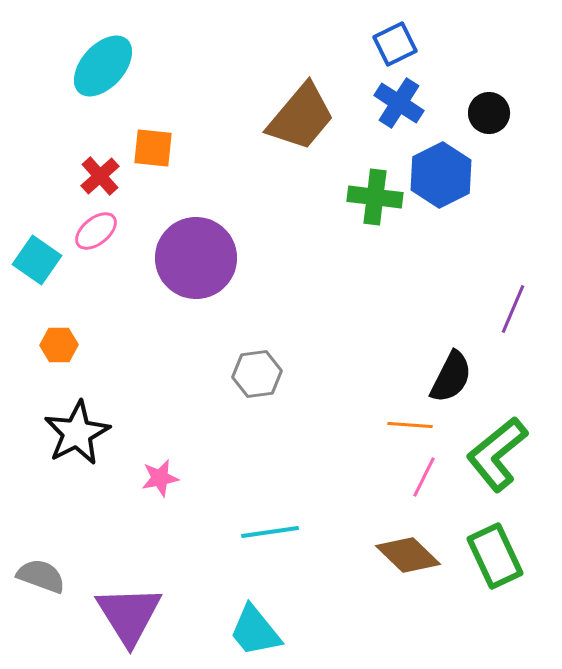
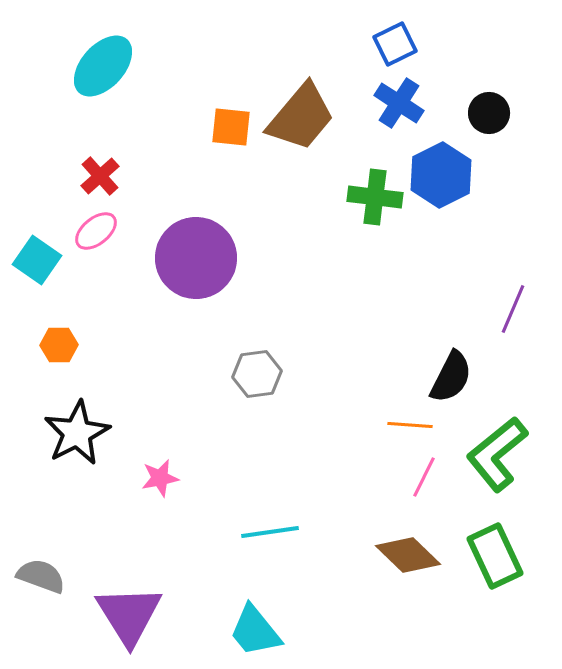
orange square: moved 78 px right, 21 px up
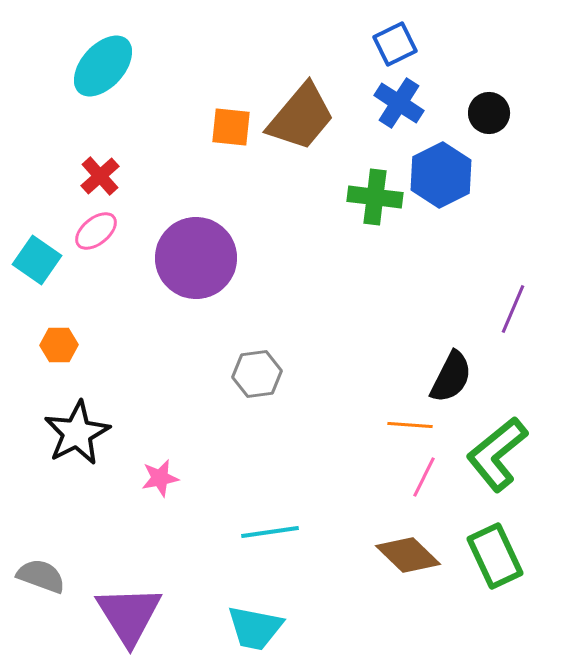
cyan trapezoid: moved 3 px up; rotated 40 degrees counterclockwise
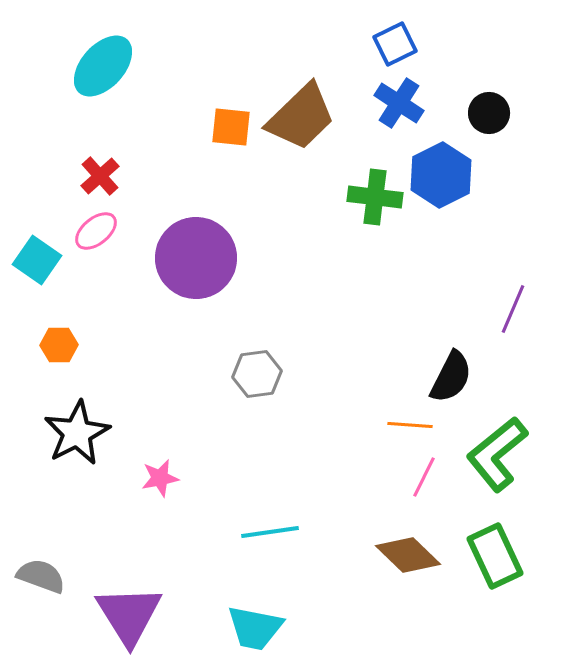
brown trapezoid: rotated 6 degrees clockwise
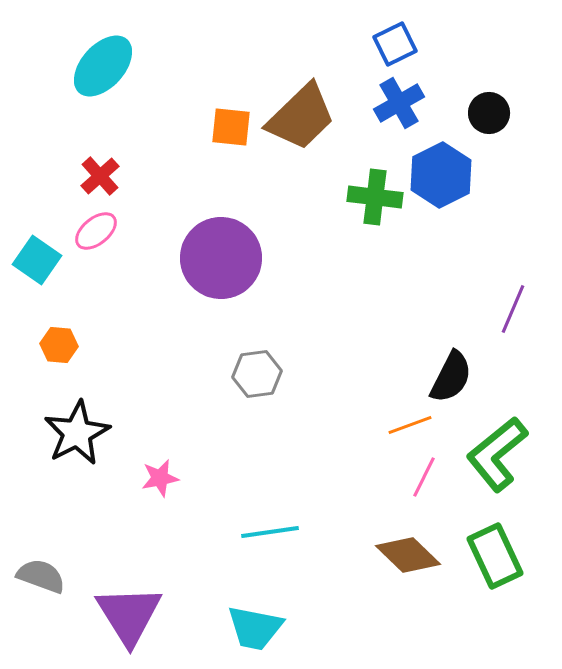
blue cross: rotated 27 degrees clockwise
purple circle: moved 25 px right
orange hexagon: rotated 6 degrees clockwise
orange line: rotated 24 degrees counterclockwise
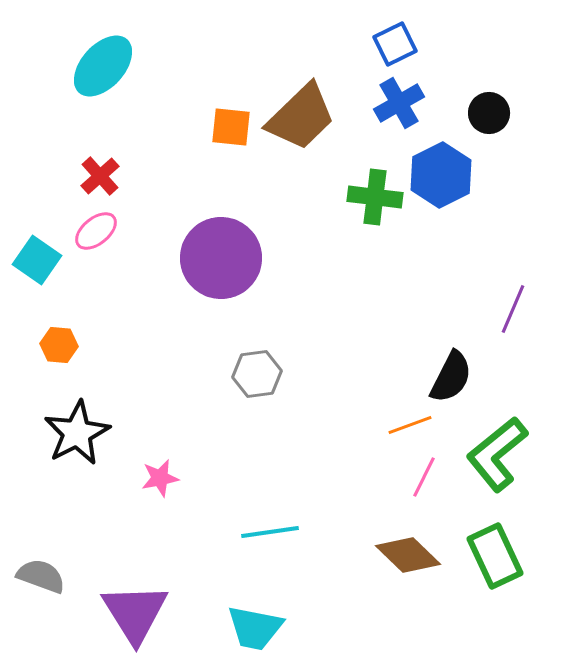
purple triangle: moved 6 px right, 2 px up
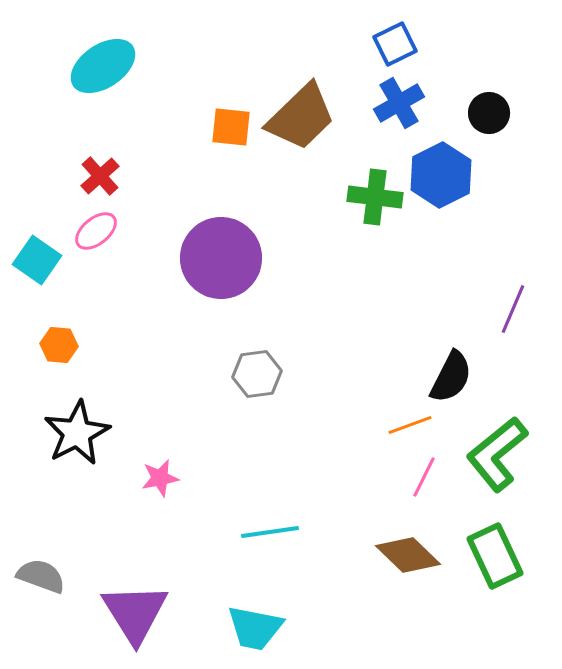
cyan ellipse: rotated 14 degrees clockwise
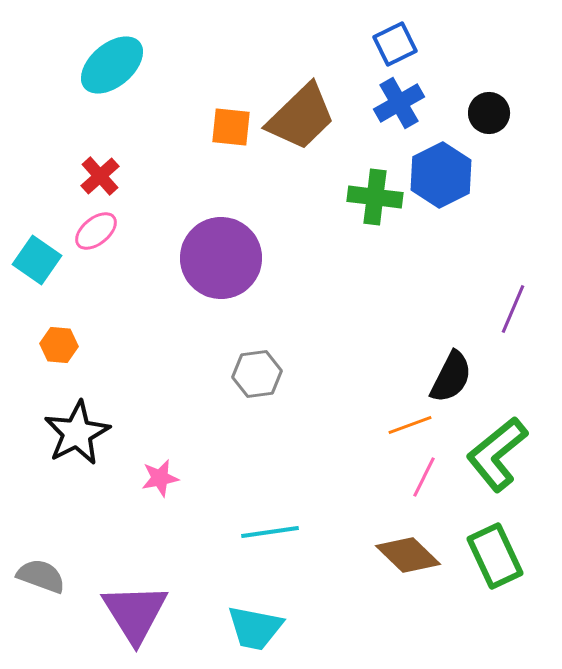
cyan ellipse: moved 9 px right, 1 px up; rotated 6 degrees counterclockwise
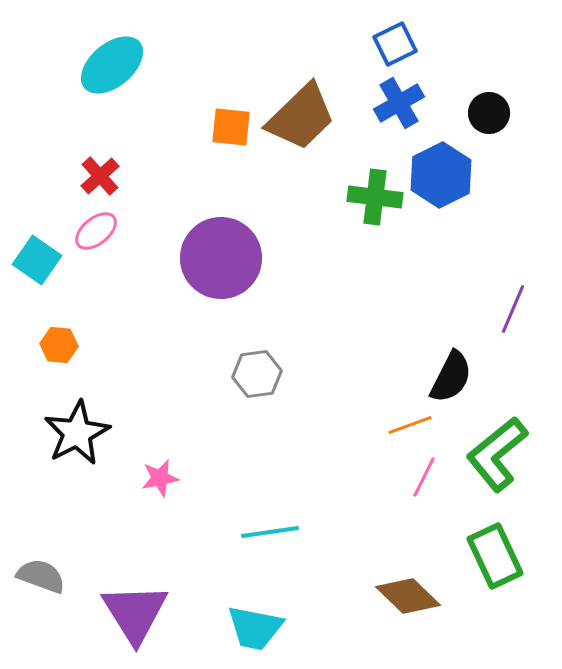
brown diamond: moved 41 px down
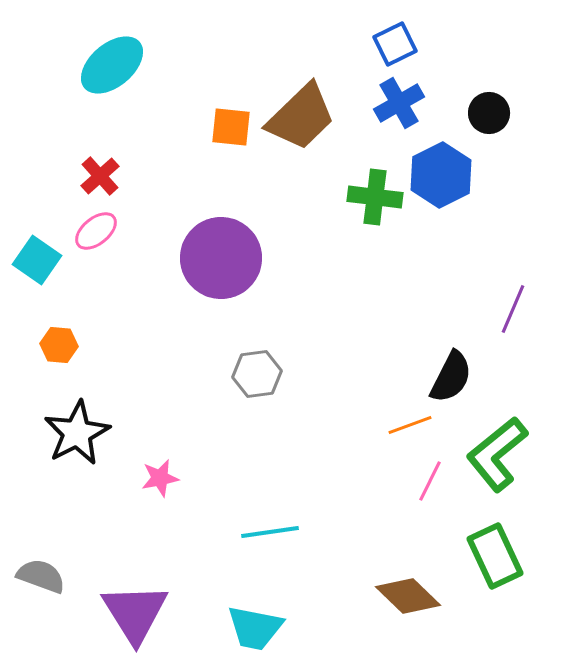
pink line: moved 6 px right, 4 px down
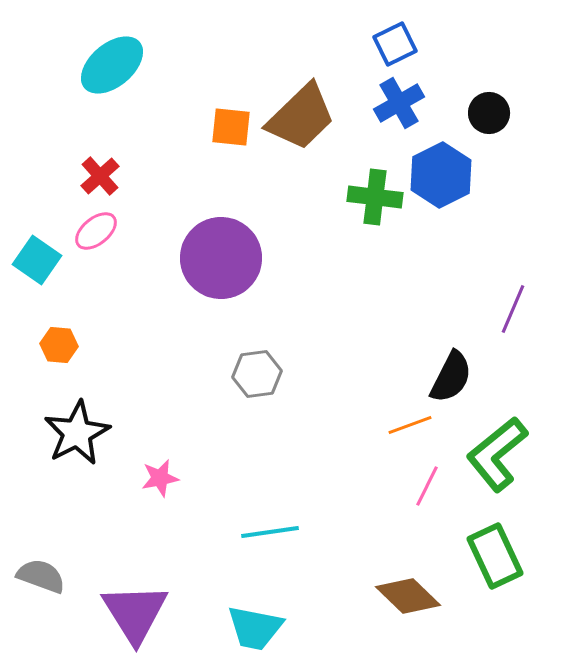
pink line: moved 3 px left, 5 px down
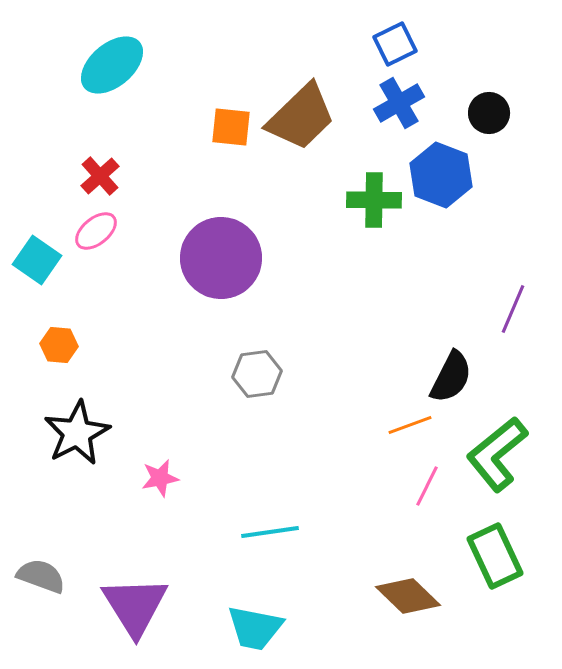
blue hexagon: rotated 12 degrees counterclockwise
green cross: moved 1 px left, 3 px down; rotated 6 degrees counterclockwise
purple triangle: moved 7 px up
